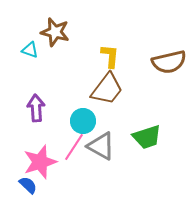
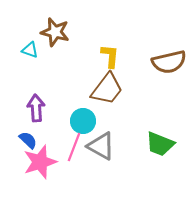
green trapezoid: moved 13 px right, 7 px down; rotated 40 degrees clockwise
pink line: rotated 12 degrees counterclockwise
blue semicircle: moved 45 px up
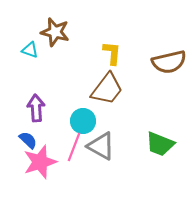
yellow L-shape: moved 2 px right, 3 px up
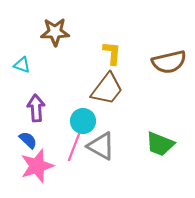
brown star: rotated 16 degrees counterclockwise
cyan triangle: moved 8 px left, 15 px down
pink star: moved 3 px left, 4 px down
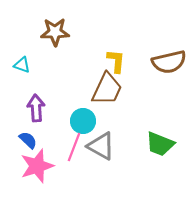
yellow L-shape: moved 4 px right, 8 px down
brown trapezoid: rotated 12 degrees counterclockwise
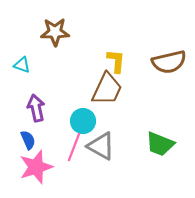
purple arrow: rotated 8 degrees counterclockwise
blue semicircle: rotated 24 degrees clockwise
pink star: moved 1 px left, 1 px down
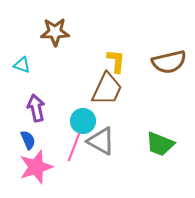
gray triangle: moved 5 px up
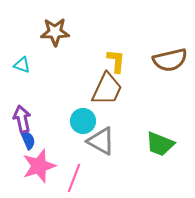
brown semicircle: moved 1 px right, 2 px up
purple arrow: moved 14 px left, 11 px down
pink line: moved 31 px down
pink star: moved 3 px right, 1 px up
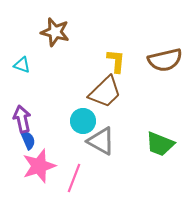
brown star: rotated 16 degrees clockwise
brown semicircle: moved 5 px left
brown trapezoid: moved 2 px left, 3 px down; rotated 21 degrees clockwise
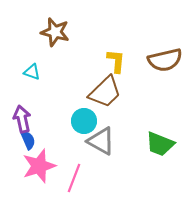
cyan triangle: moved 10 px right, 7 px down
cyan circle: moved 1 px right
